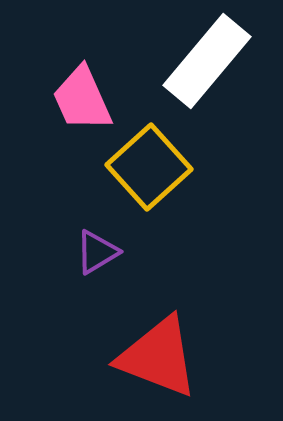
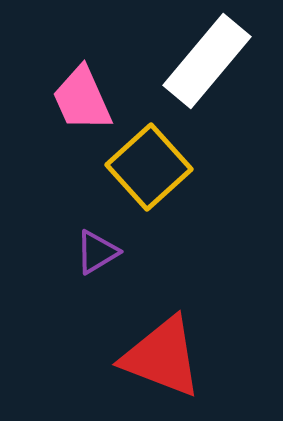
red triangle: moved 4 px right
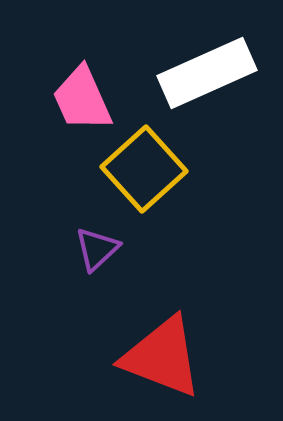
white rectangle: moved 12 px down; rotated 26 degrees clockwise
yellow square: moved 5 px left, 2 px down
purple triangle: moved 3 px up; rotated 12 degrees counterclockwise
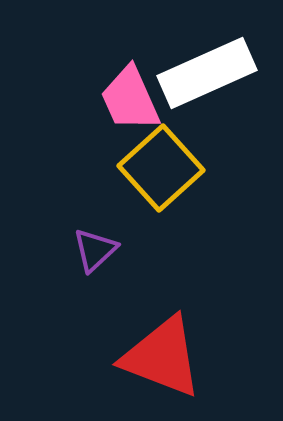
pink trapezoid: moved 48 px right
yellow square: moved 17 px right, 1 px up
purple triangle: moved 2 px left, 1 px down
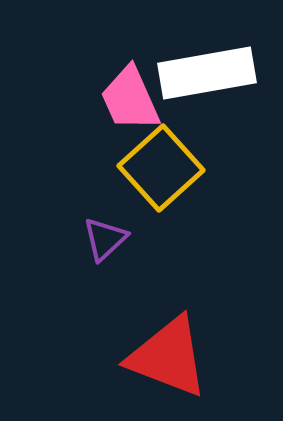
white rectangle: rotated 14 degrees clockwise
purple triangle: moved 10 px right, 11 px up
red triangle: moved 6 px right
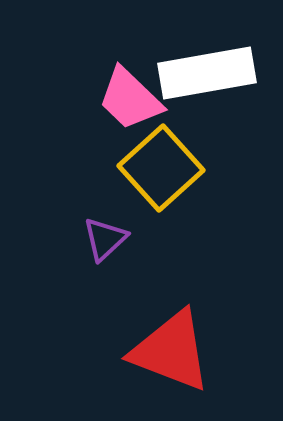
pink trapezoid: rotated 22 degrees counterclockwise
red triangle: moved 3 px right, 6 px up
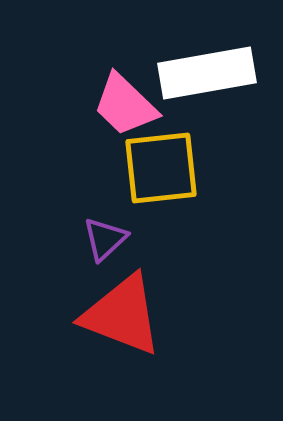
pink trapezoid: moved 5 px left, 6 px down
yellow square: rotated 36 degrees clockwise
red triangle: moved 49 px left, 36 px up
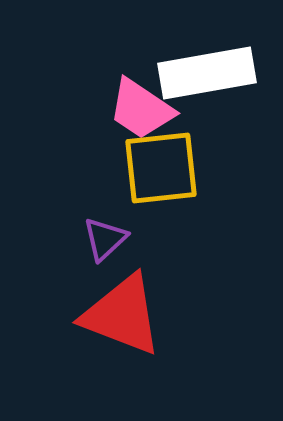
pink trapezoid: moved 16 px right, 4 px down; rotated 10 degrees counterclockwise
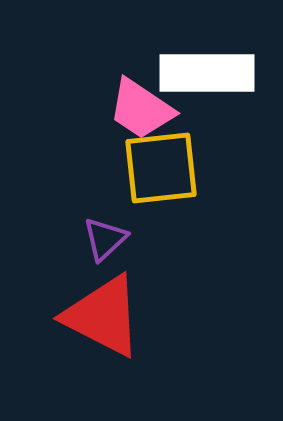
white rectangle: rotated 10 degrees clockwise
red triangle: moved 19 px left, 1 px down; rotated 6 degrees clockwise
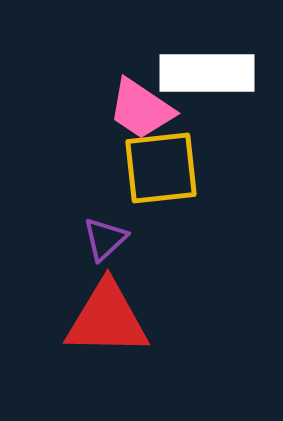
red triangle: moved 4 px right, 3 px down; rotated 26 degrees counterclockwise
